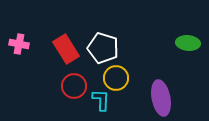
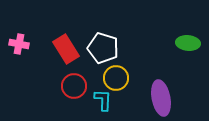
cyan L-shape: moved 2 px right
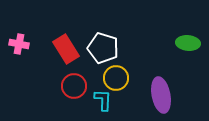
purple ellipse: moved 3 px up
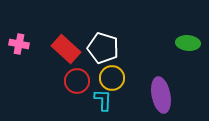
red rectangle: rotated 16 degrees counterclockwise
yellow circle: moved 4 px left
red circle: moved 3 px right, 5 px up
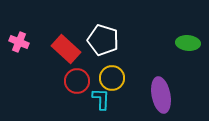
pink cross: moved 2 px up; rotated 12 degrees clockwise
white pentagon: moved 8 px up
cyan L-shape: moved 2 px left, 1 px up
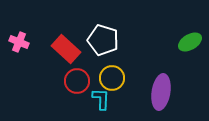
green ellipse: moved 2 px right, 1 px up; rotated 35 degrees counterclockwise
purple ellipse: moved 3 px up; rotated 20 degrees clockwise
